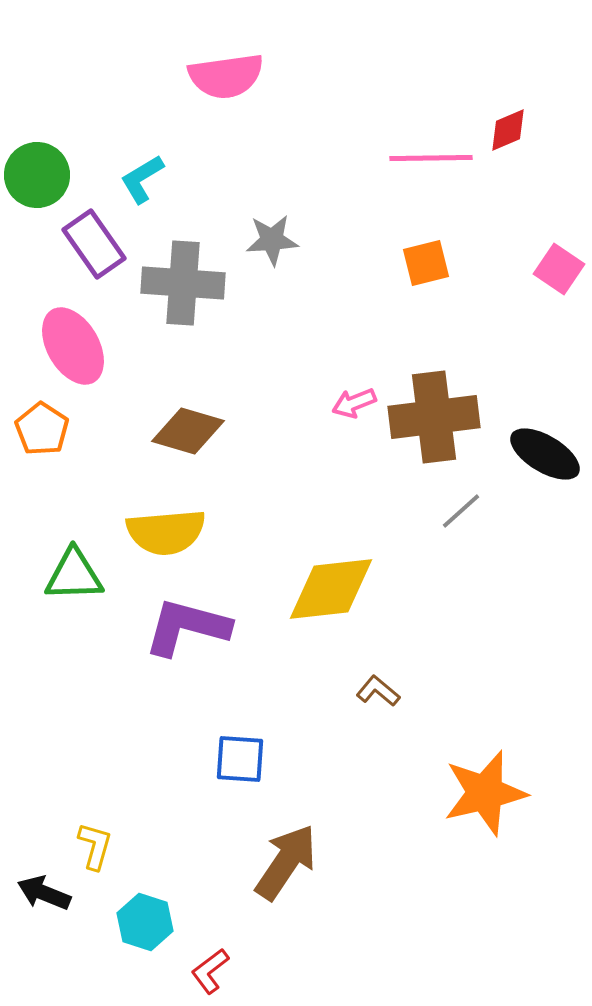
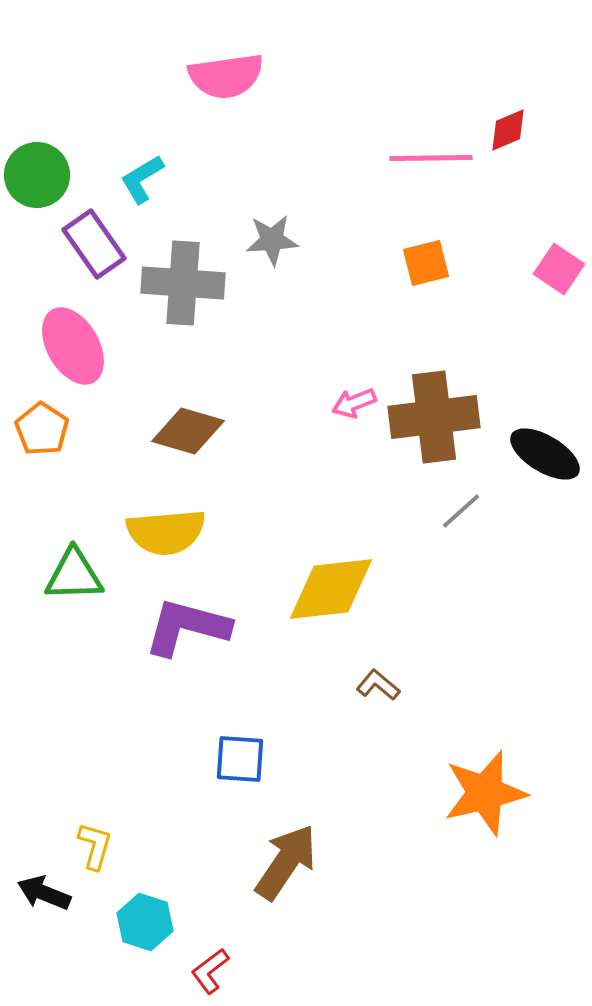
brown L-shape: moved 6 px up
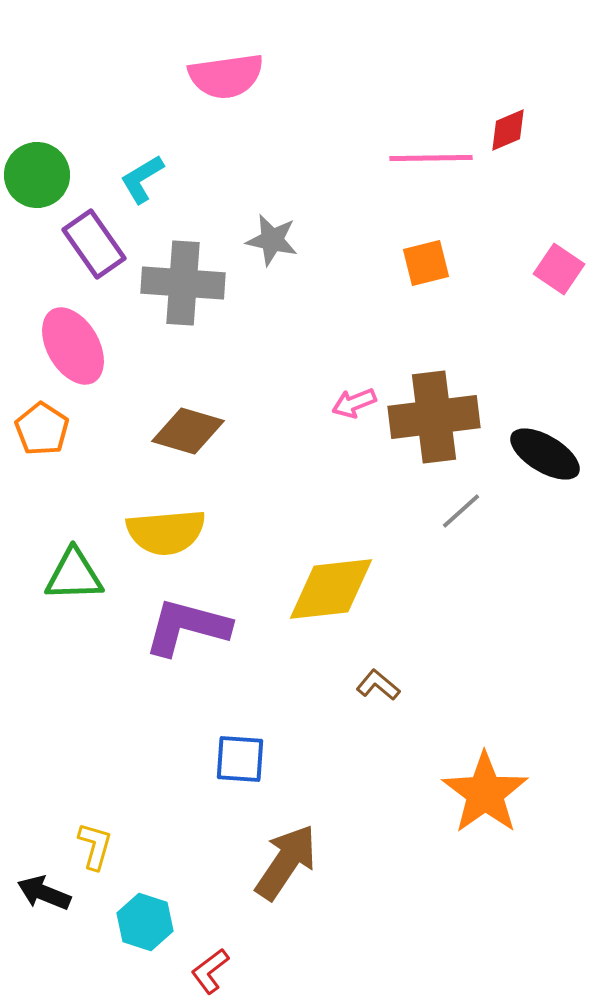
gray star: rotated 16 degrees clockwise
orange star: rotated 22 degrees counterclockwise
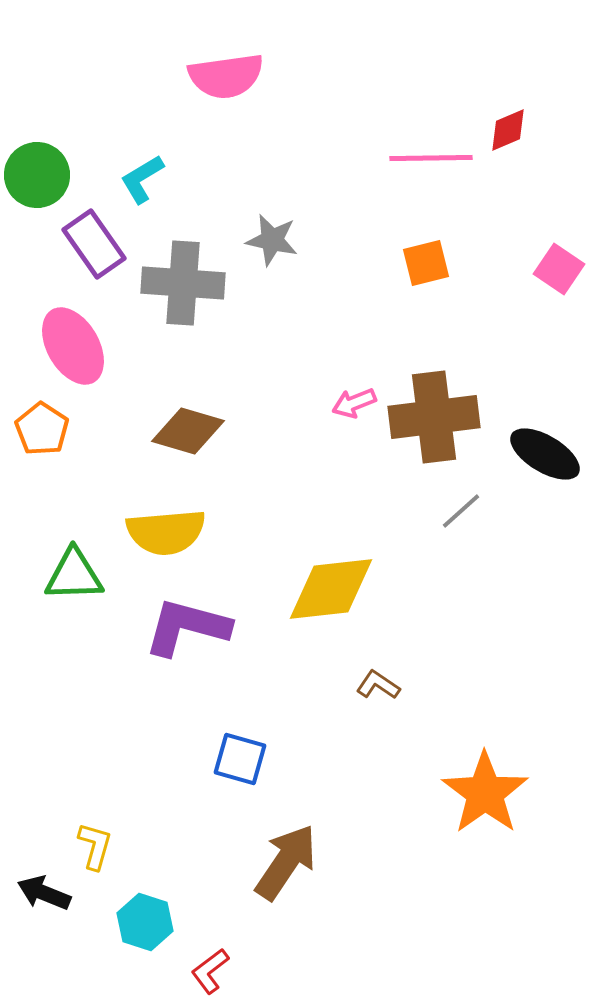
brown L-shape: rotated 6 degrees counterclockwise
blue square: rotated 12 degrees clockwise
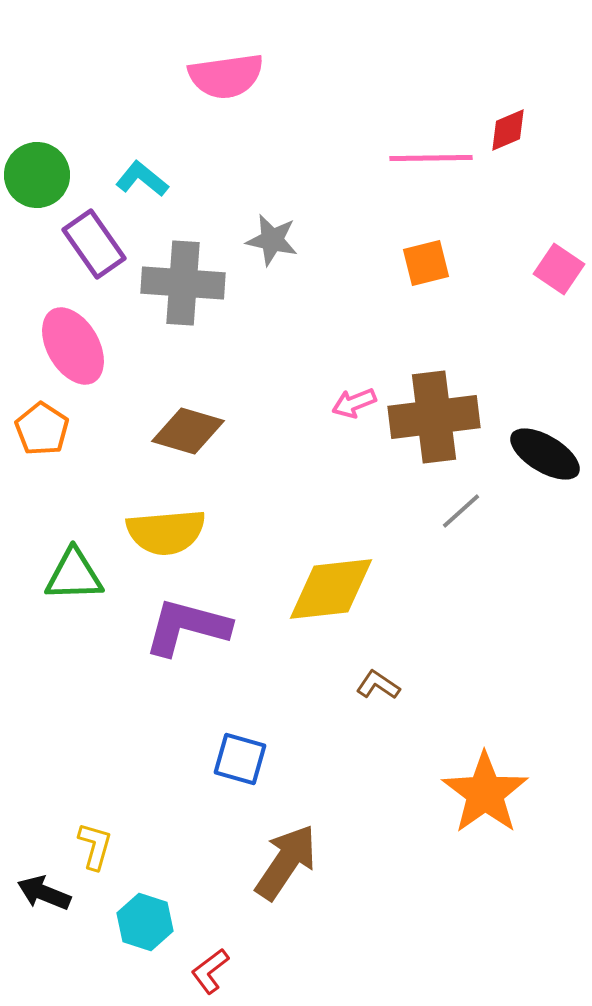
cyan L-shape: rotated 70 degrees clockwise
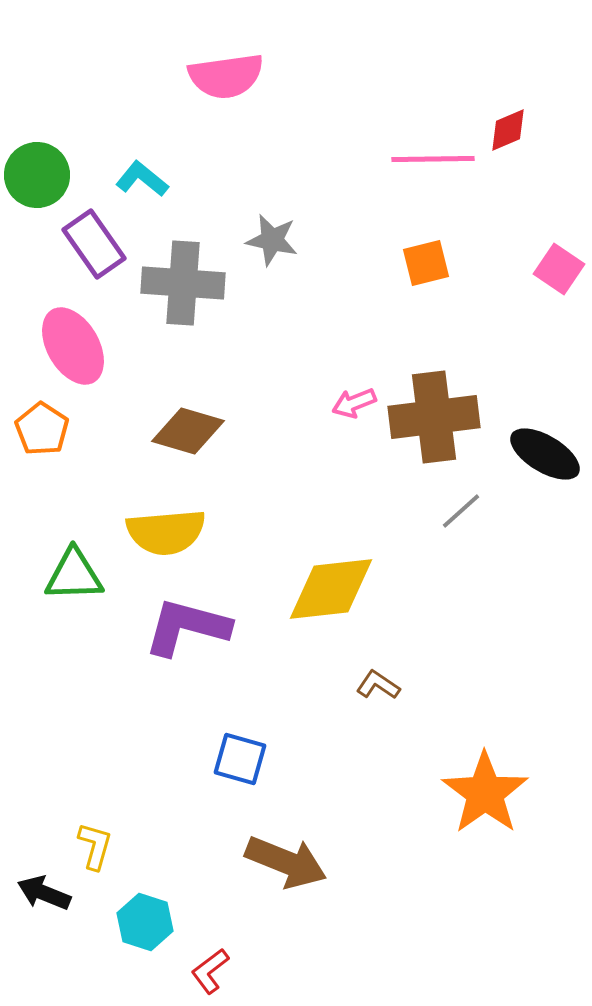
pink line: moved 2 px right, 1 px down
brown arrow: rotated 78 degrees clockwise
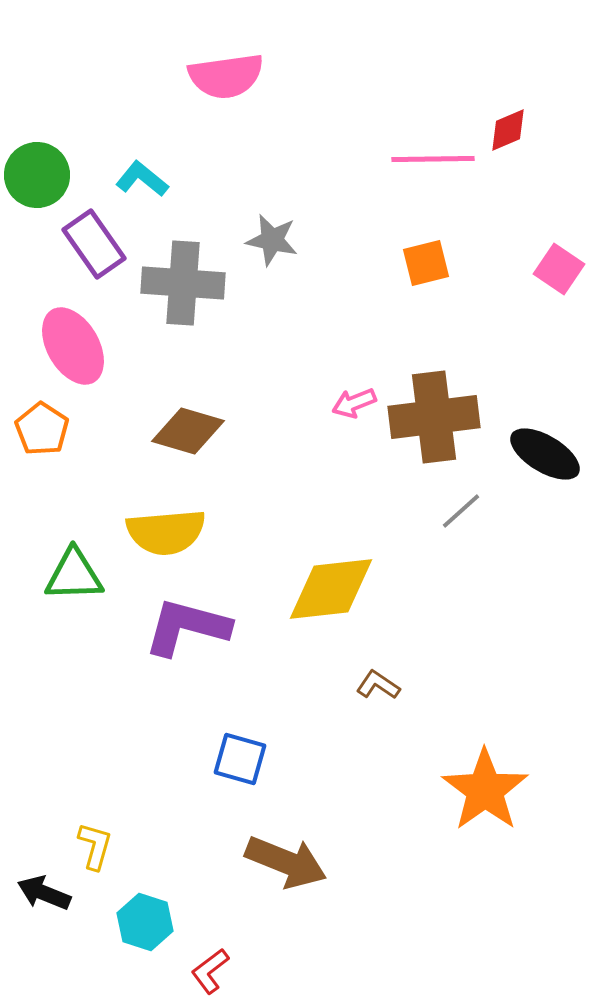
orange star: moved 3 px up
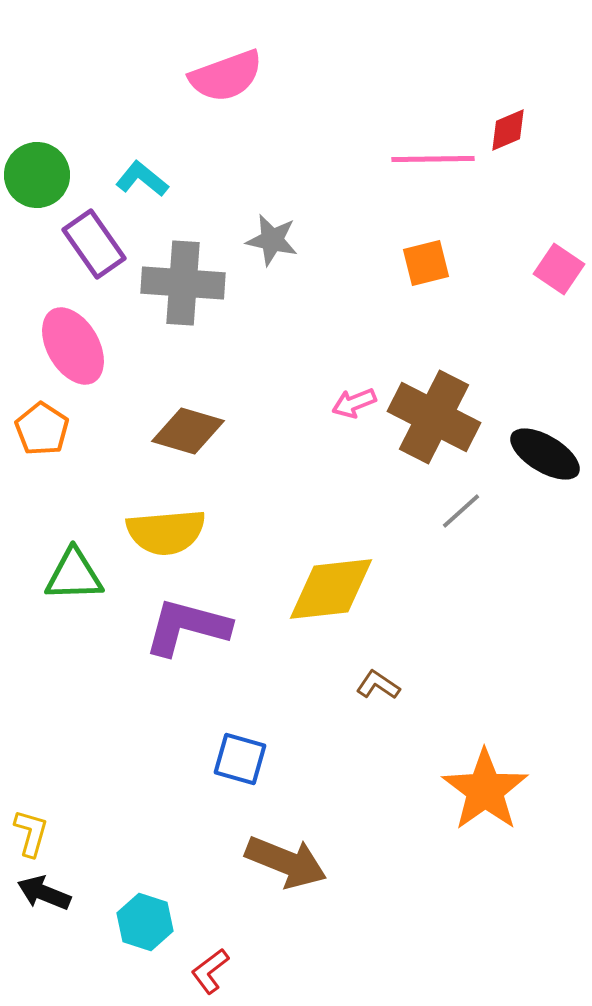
pink semicircle: rotated 12 degrees counterclockwise
brown cross: rotated 34 degrees clockwise
yellow L-shape: moved 64 px left, 13 px up
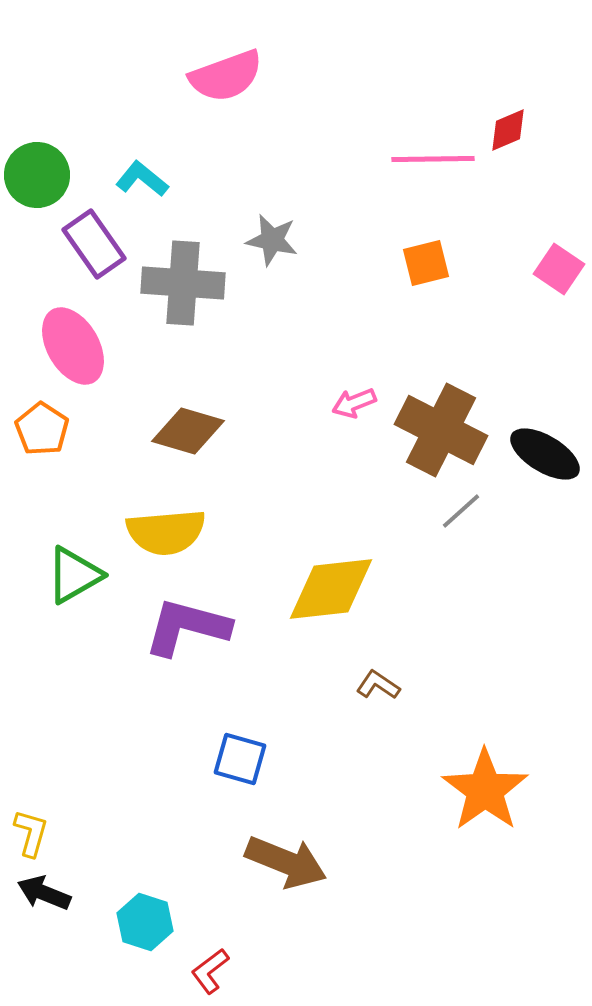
brown cross: moved 7 px right, 13 px down
green triangle: rotated 28 degrees counterclockwise
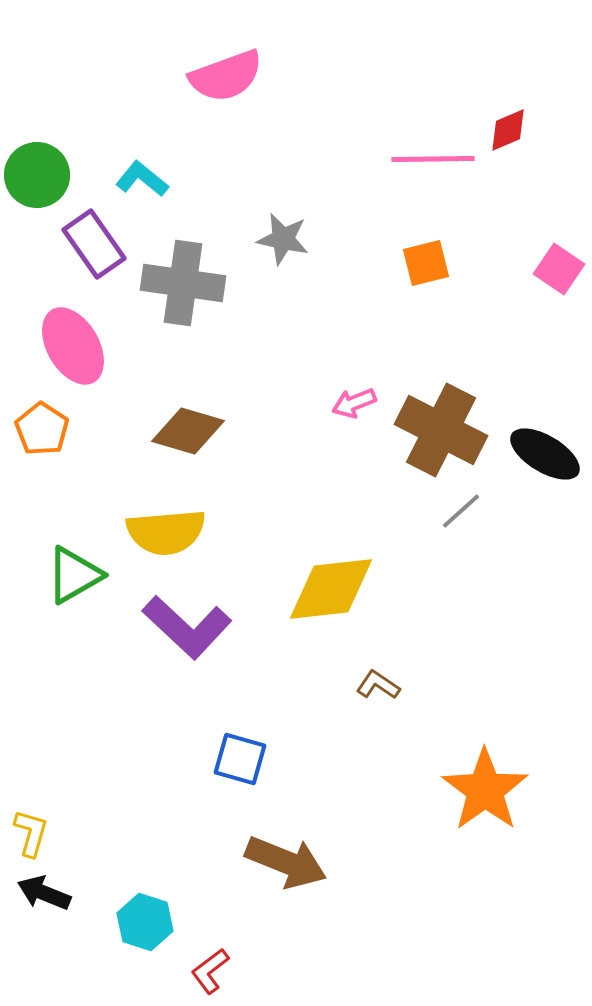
gray star: moved 11 px right, 1 px up
gray cross: rotated 4 degrees clockwise
purple L-shape: rotated 152 degrees counterclockwise
